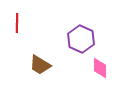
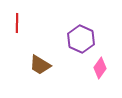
pink diamond: rotated 35 degrees clockwise
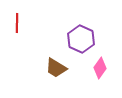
brown trapezoid: moved 16 px right, 3 px down
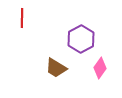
red line: moved 5 px right, 5 px up
purple hexagon: rotated 8 degrees clockwise
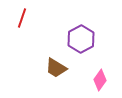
red line: rotated 18 degrees clockwise
pink diamond: moved 12 px down
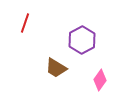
red line: moved 3 px right, 5 px down
purple hexagon: moved 1 px right, 1 px down
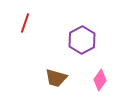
brown trapezoid: moved 10 px down; rotated 15 degrees counterclockwise
